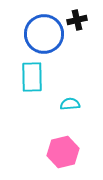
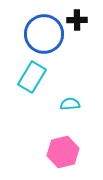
black cross: rotated 12 degrees clockwise
cyan rectangle: rotated 32 degrees clockwise
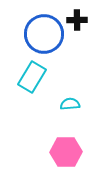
pink hexagon: moved 3 px right; rotated 12 degrees clockwise
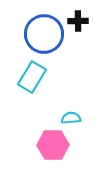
black cross: moved 1 px right, 1 px down
cyan semicircle: moved 1 px right, 14 px down
pink hexagon: moved 13 px left, 7 px up
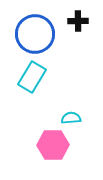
blue circle: moved 9 px left
